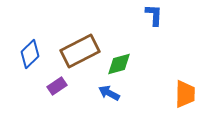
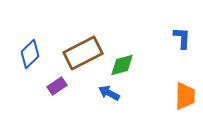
blue L-shape: moved 28 px right, 23 px down
brown rectangle: moved 3 px right, 2 px down
green diamond: moved 3 px right, 1 px down
orange trapezoid: moved 2 px down
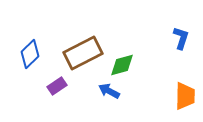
blue L-shape: moved 1 px left; rotated 15 degrees clockwise
blue arrow: moved 2 px up
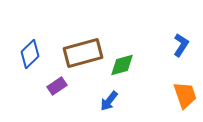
blue L-shape: moved 7 px down; rotated 15 degrees clockwise
brown rectangle: rotated 12 degrees clockwise
blue arrow: moved 10 px down; rotated 80 degrees counterclockwise
orange trapezoid: moved 1 px up; rotated 20 degrees counterclockwise
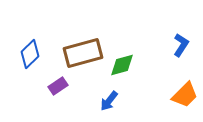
purple rectangle: moved 1 px right
orange trapezoid: rotated 64 degrees clockwise
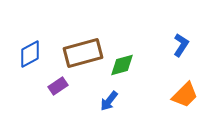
blue diamond: rotated 16 degrees clockwise
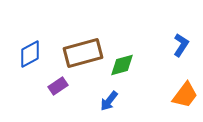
orange trapezoid: rotated 8 degrees counterclockwise
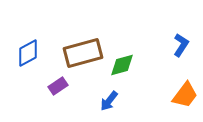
blue diamond: moved 2 px left, 1 px up
